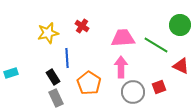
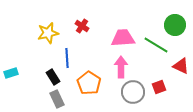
green circle: moved 5 px left
gray rectangle: moved 1 px right, 1 px down
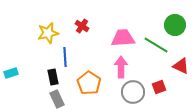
blue line: moved 2 px left, 1 px up
black rectangle: rotated 21 degrees clockwise
